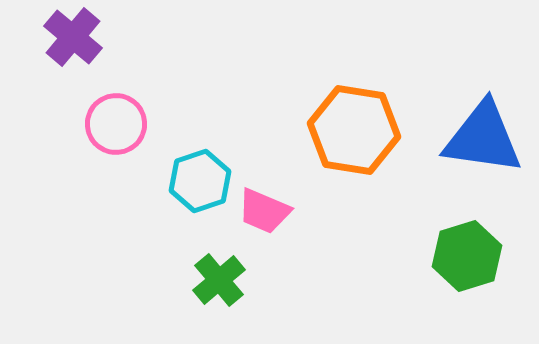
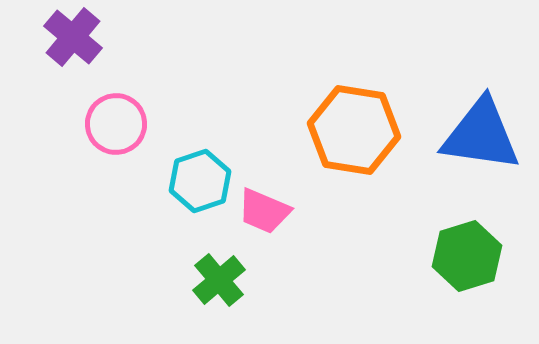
blue triangle: moved 2 px left, 3 px up
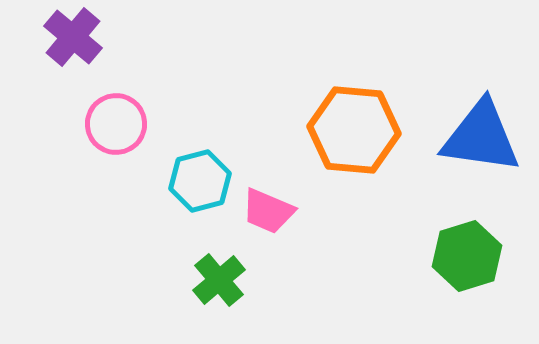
orange hexagon: rotated 4 degrees counterclockwise
blue triangle: moved 2 px down
cyan hexagon: rotated 4 degrees clockwise
pink trapezoid: moved 4 px right
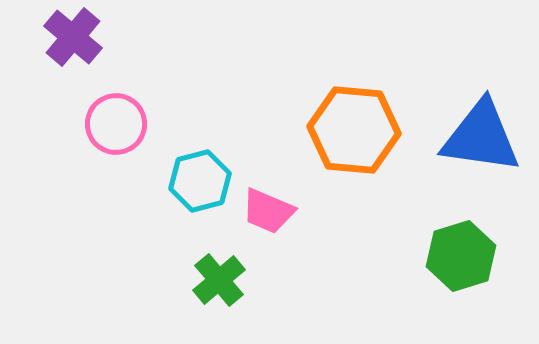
green hexagon: moved 6 px left
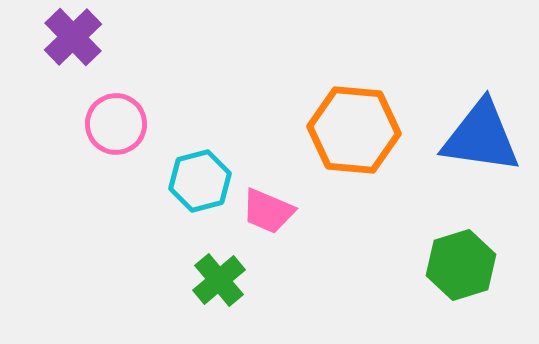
purple cross: rotated 6 degrees clockwise
green hexagon: moved 9 px down
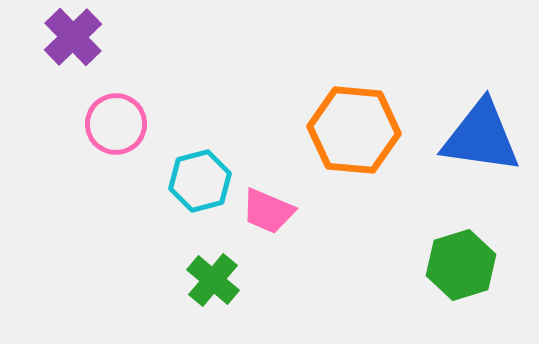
green cross: moved 6 px left; rotated 10 degrees counterclockwise
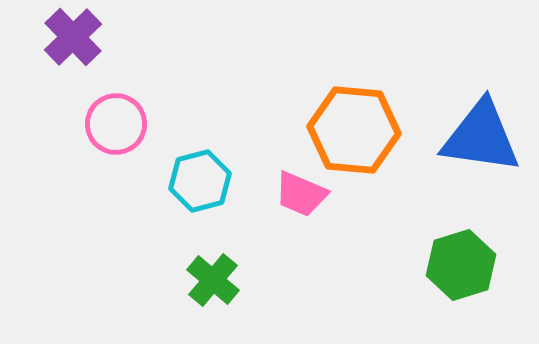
pink trapezoid: moved 33 px right, 17 px up
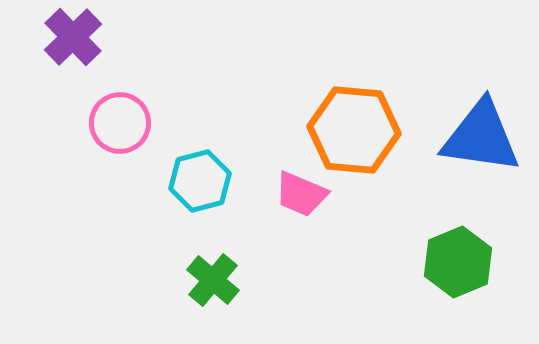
pink circle: moved 4 px right, 1 px up
green hexagon: moved 3 px left, 3 px up; rotated 6 degrees counterclockwise
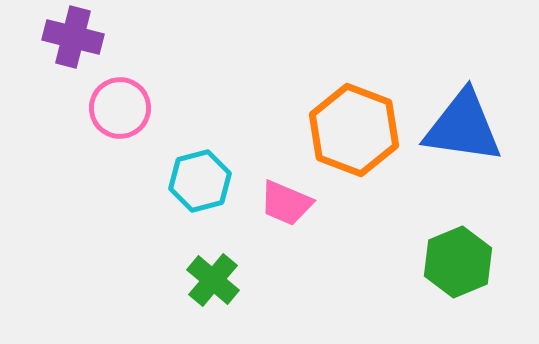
purple cross: rotated 32 degrees counterclockwise
pink circle: moved 15 px up
orange hexagon: rotated 16 degrees clockwise
blue triangle: moved 18 px left, 10 px up
pink trapezoid: moved 15 px left, 9 px down
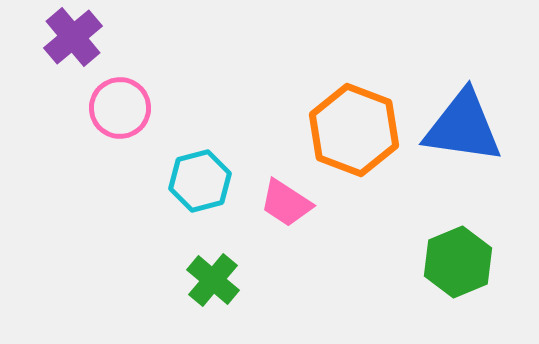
purple cross: rotated 36 degrees clockwise
pink trapezoid: rotated 10 degrees clockwise
